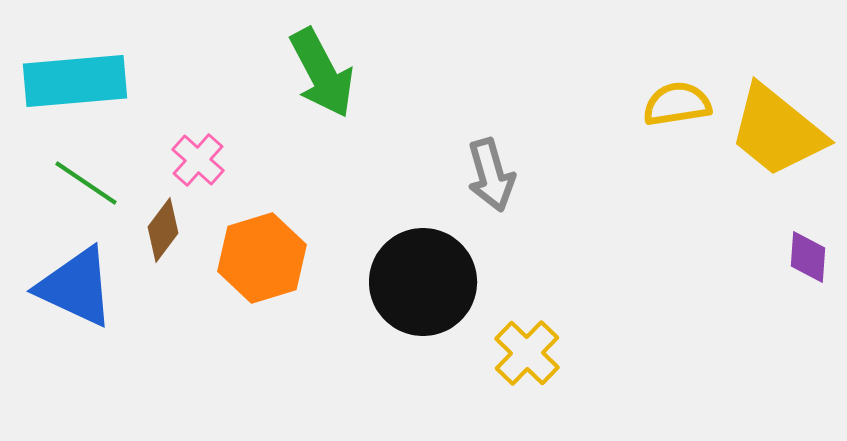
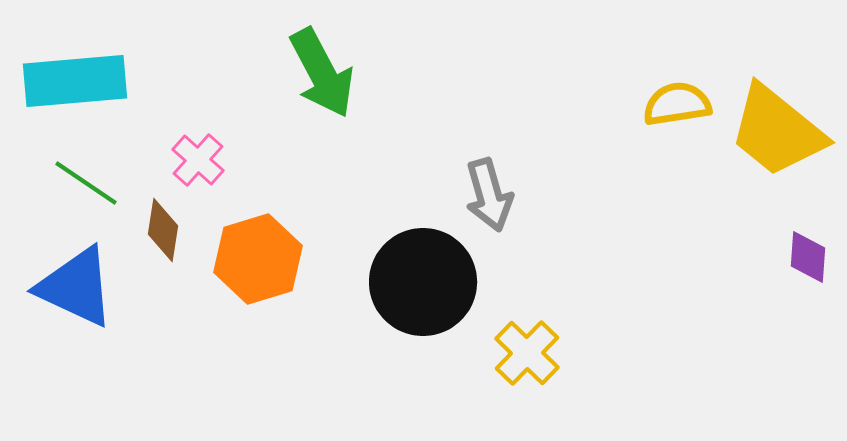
gray arrow: moved 2 px left, 20 px down
brown diamond: rotated 28 degrees counterclockwise
orange hexagon: moved 4 px left, 1 px down
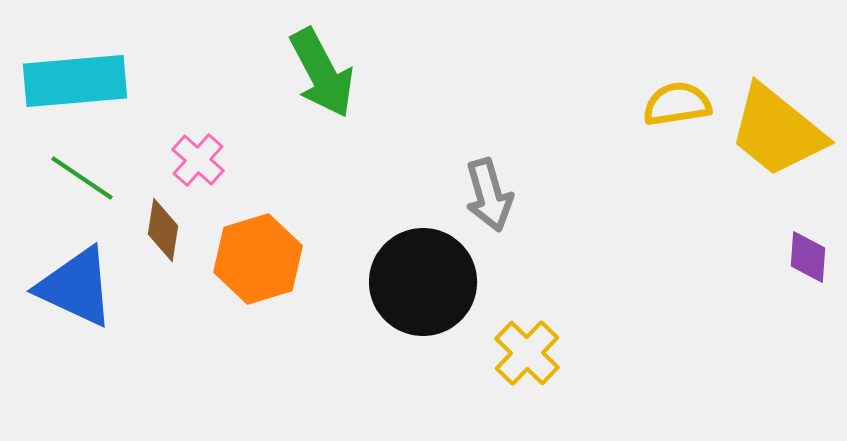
green line: moved 4 px left, 5 px up
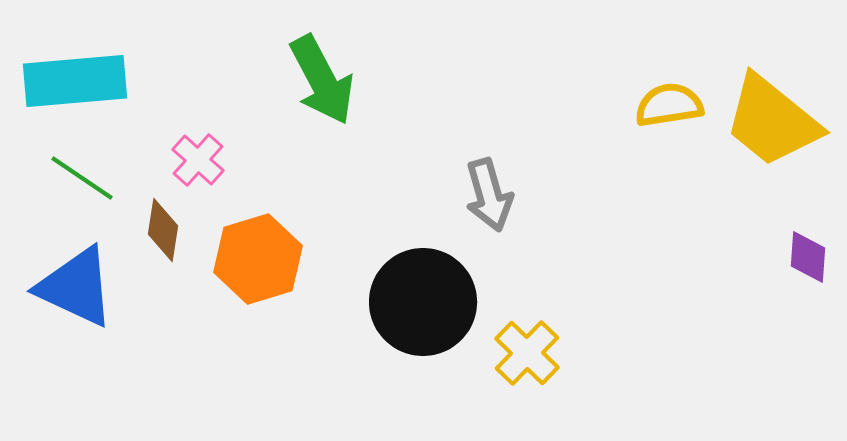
green arrow: moved 7 px down
yellow semicircle: moved 8 px left, 1 px down
yellow trapezoid: moved 5 px left, 10 px up
black circle: moved 20 px down
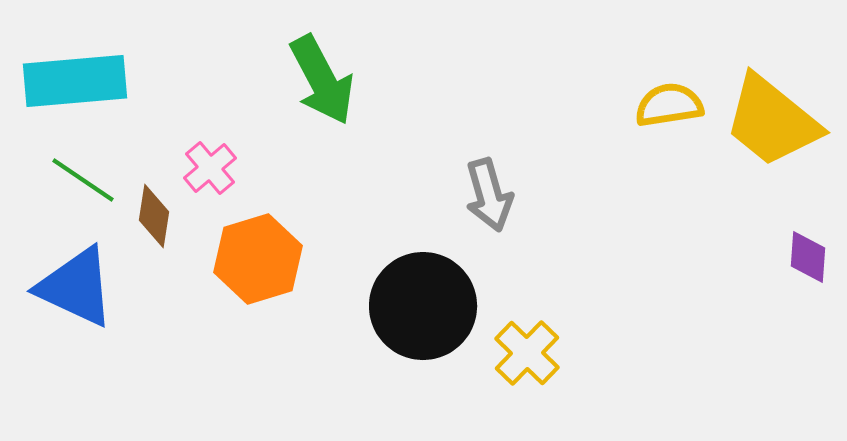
pink cross: moved 12 px right, 8 px down; rotated 8 degrees clockwise
green line: moved 1 px right, 2 px down
brown diamond: moved 9 px left, 14 px up
black circle: moved 4 px down
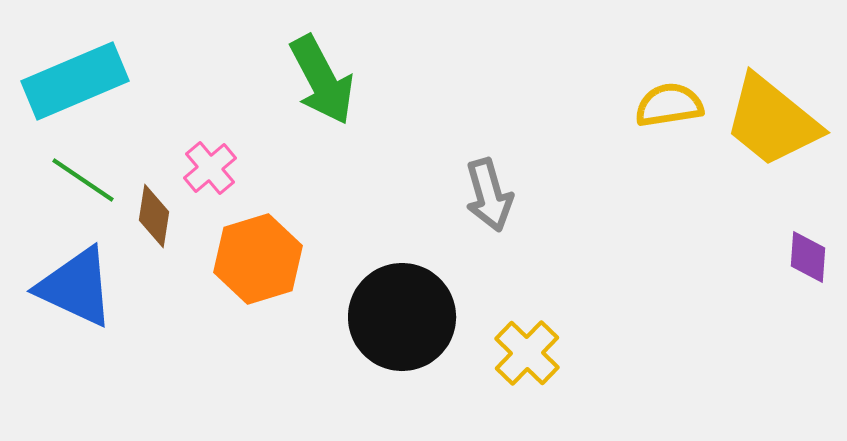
cyan rectangle: rotated 18 degrees counterclockwise
black circle: moved 21 px left, 11 px down
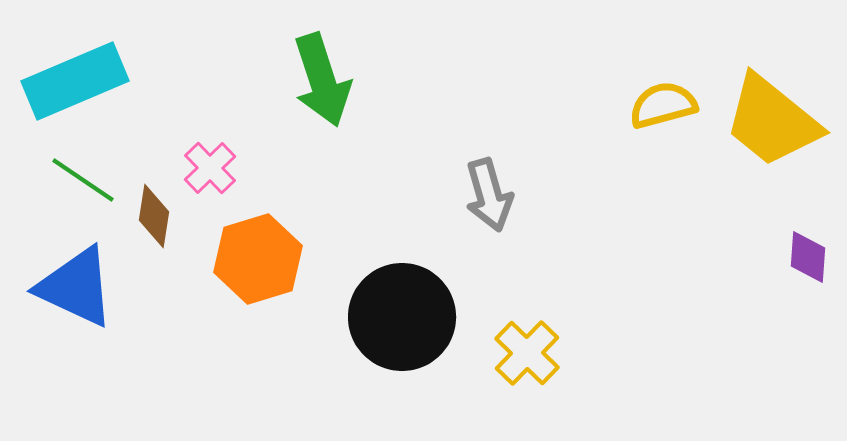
green arrow: rotated 10 degrees clockwise
yellow semicircle: moved 6 px left; rotated 6 degrees counterclockwise
pink cross: rotated 4 degrees counterclockwise
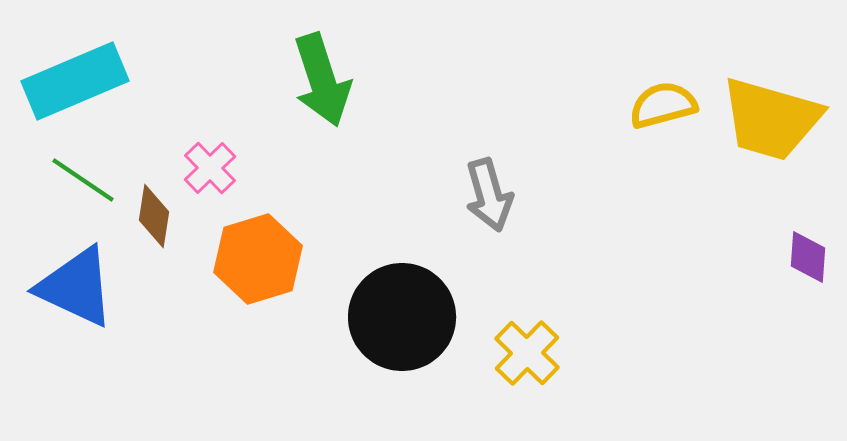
yellow trapezoid: moved 1 px left, 2 px up; rotated 23 degrees counterclockwise
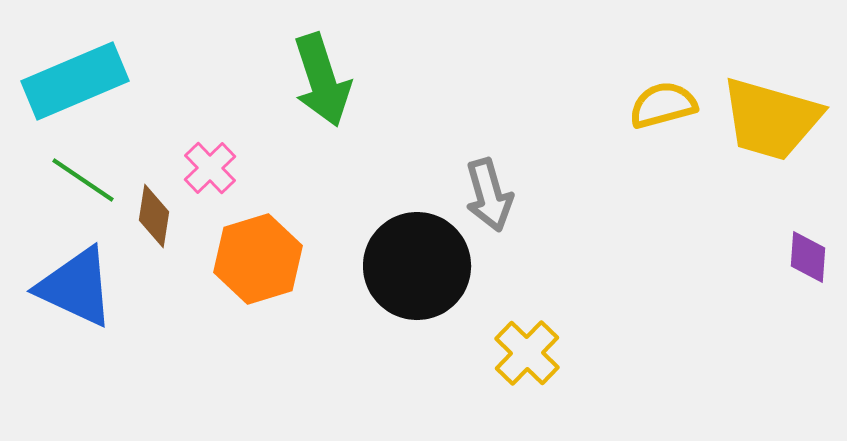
black circle: moved 15 px right, 51 px up
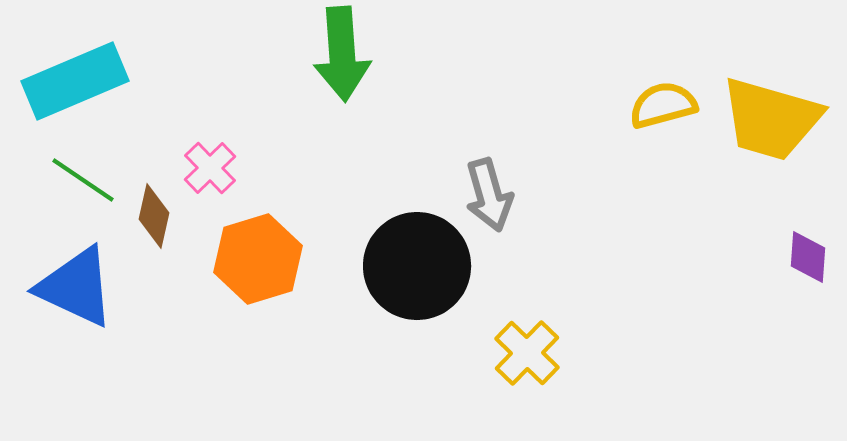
green arrow: moved 20 px right, 26 px up; rotated 14 degrees clockwise
brown diamond: rotated 4 degrees clockwise
